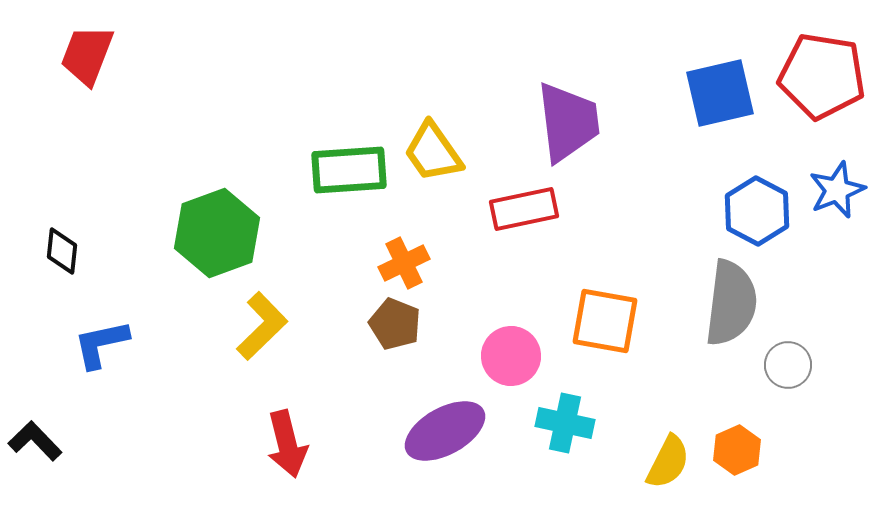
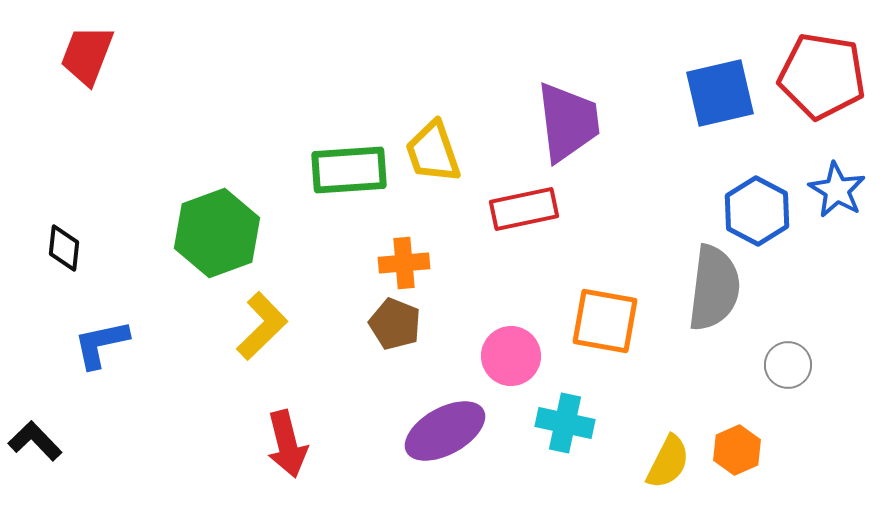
yellow trapezoid: rotated 16 degrees clockwise
blue star: rotated 20 degrees counterclockwise
black diamond: moved 2 px right, 3 px up
orange cross: rotated 21 degrees clockwise
gray semicircle: moved 17 px left, 15 px up
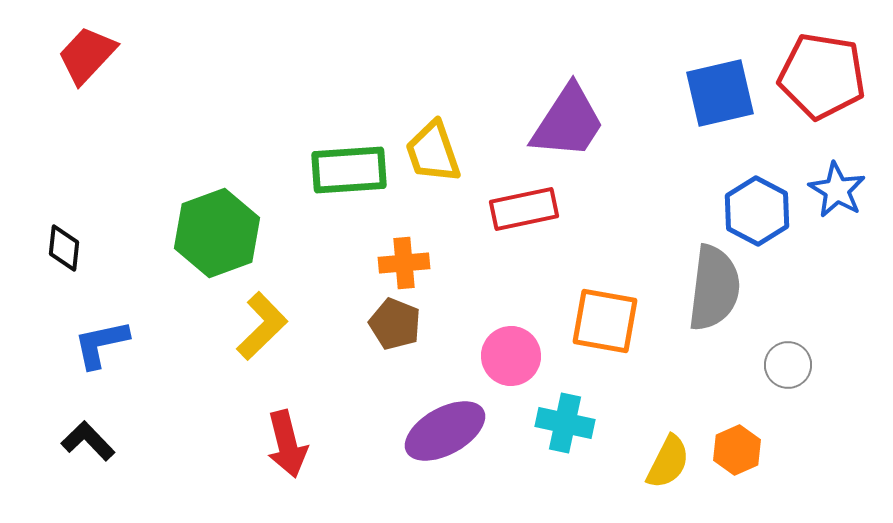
red trapezoid: rotated 22 degrees clockwise
purple trapezoid: rotated 40 degrees clockwise
black L-shape: moved 53 px right
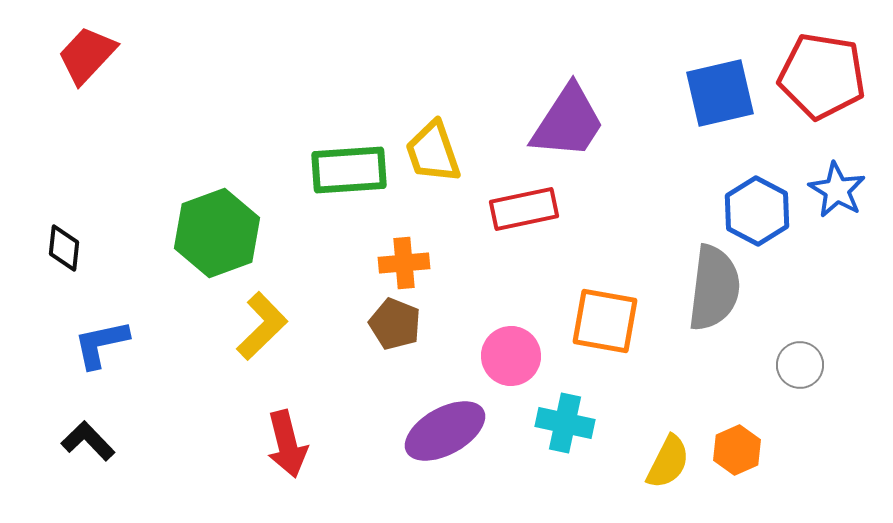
gray circle: moved 12 px right
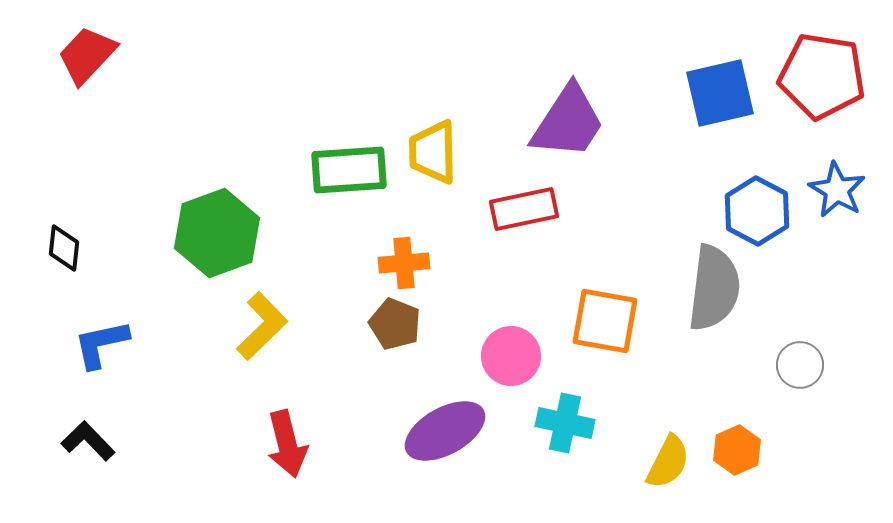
yellow trapezoid: rotated 18 degrees clockwise
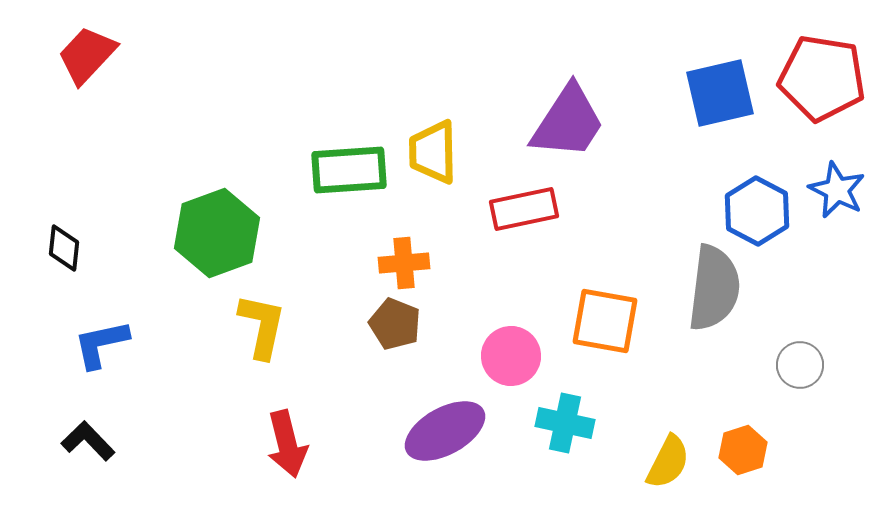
red pentagon: moved 2 px down
blue star: rotated 4 degrees counterclockwise
yellow L-shape: rotated 34 degrees counterclockwise
orange hexagon: moved 6 px right; rotated 6 degrees clockwise
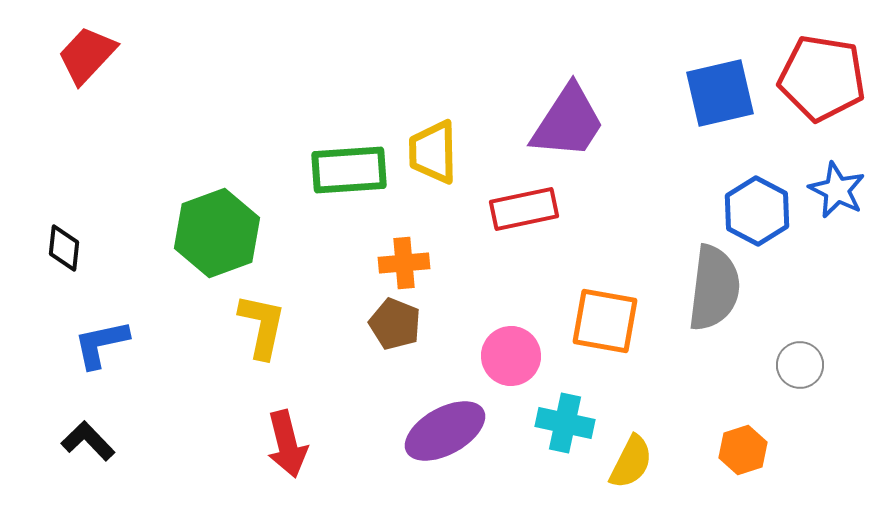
yellow semicircle: moved 37 px left
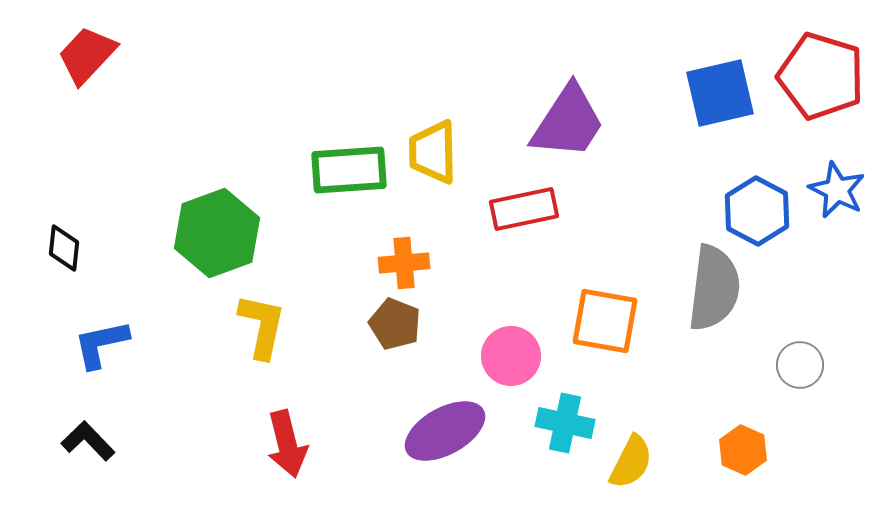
red pentagon: moved 1 px left, 2 px up; rotated 8 degrees clockwise
orange hexagon: rotated 18 degrees counterclockwise
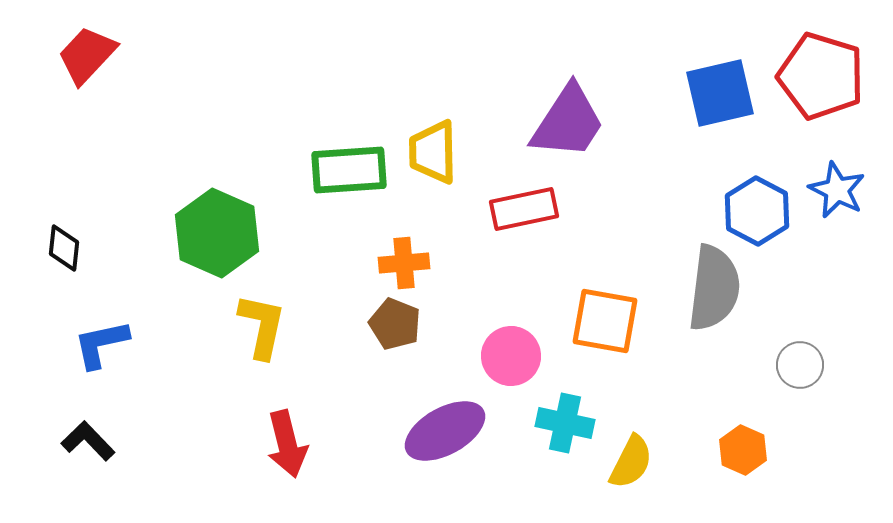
green hexagon: rotated 16 degrees counterclockwise
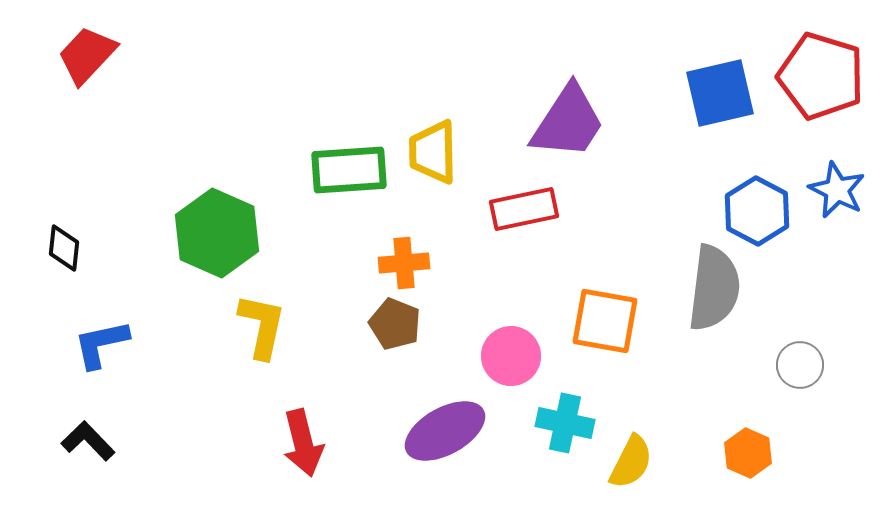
red arrow: moved 16 px right, 1 px up
orange hexagon: moved 5 px right, 3 px down
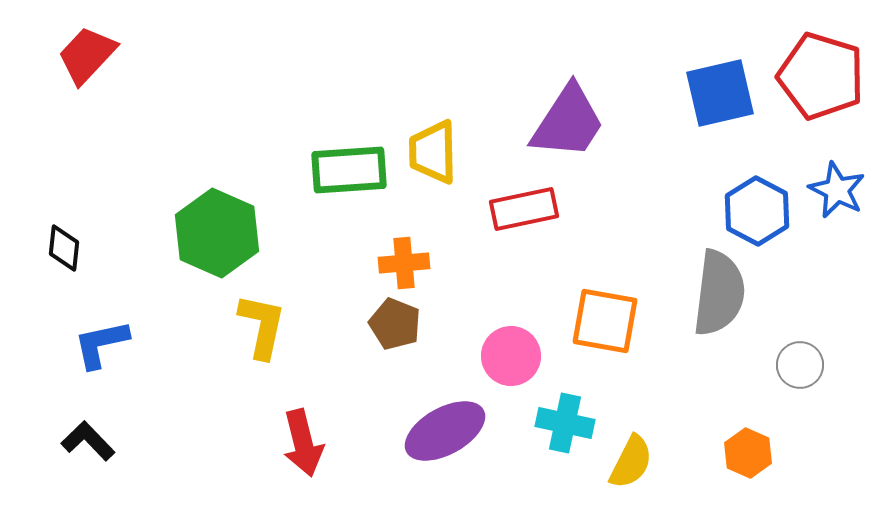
gray semicircle: moved 5 px right, 5 px down
